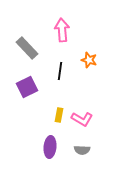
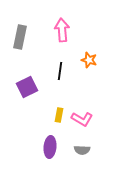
gray rectangle: moved 7 px left, 11 px up; rotated 55 degrees clockwise
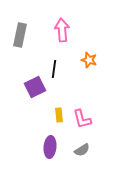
gray rectangle: moved 2 px up
black line: moved 6 px left, 2 px up
purple square: moved 8 px right
yellow rectangle: rotated 16 degrees counterclockwise
pink L-shape: rotated 45 degrees clockwise
gray semicircle: rotated 35 degrees counterclockwise
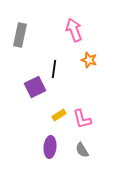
pink arrow: moved 12 px right; rotated 15 degrees counterclockwise
yellow rectangle: rotated 64 degrees clockwise
gray semicircle: rotated 91 degrees clockwise
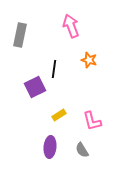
pink arrow: moved 3 px left, 4 px up
pink L-shape: moved 10 px right, 2 px down
